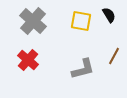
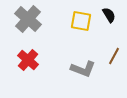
gray cross: moved 5 px left, 2 px up
gray L-shape: rotated 35 degrees clockwise
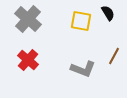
black semicircle: moved 1 px left, 2 px up
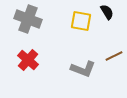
black semicircle: moved 1 px left, 1 px up
gray cross: rotated 20 degrees counterclockwise
brown line: rotated 36 degrees clockwise
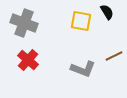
gray cross: moved 4 px left, 4 px down
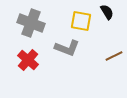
gray cross: moved 7 px right
gray L-shape: moved 16 px left, 21 px up
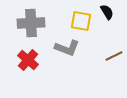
gray cross: rotated 24 degrees counterclockwise
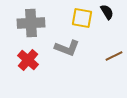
yellow square: moved 1 px right, 3 px up
